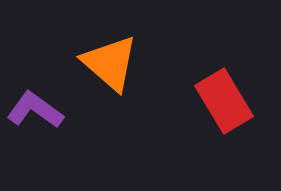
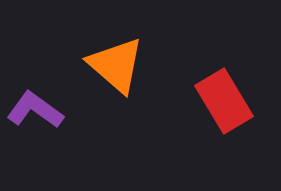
orange triangle: moved 6 px right, 2 px down
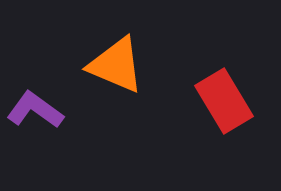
orange triangle: rotated 18 degrees counterclockwise
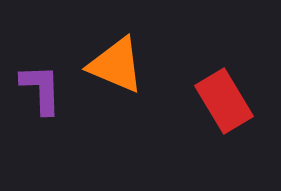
purple L-shape: moved 6 px right, 21 px up; rotated 52 degrees clockwise
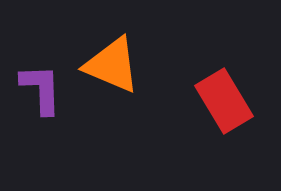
orange triangle: moved 4 px left
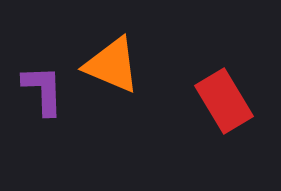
purple L-shape: moved 2 px right, 1 px down
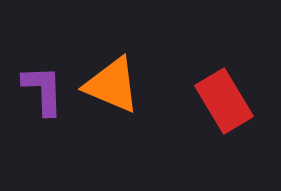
orange triangle: moved 20 px down
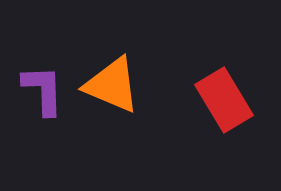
red rectangle: moved 1 px up
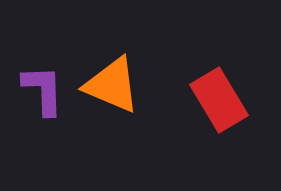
red rectangle: moved 5 px left
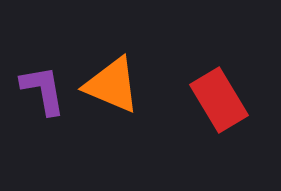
purple L-shape: rotated 8 degrees counterclockwise
